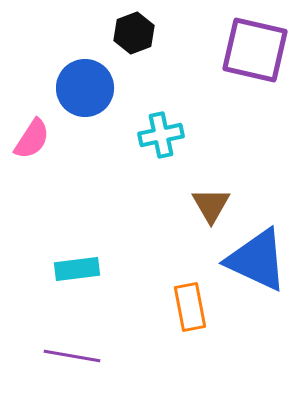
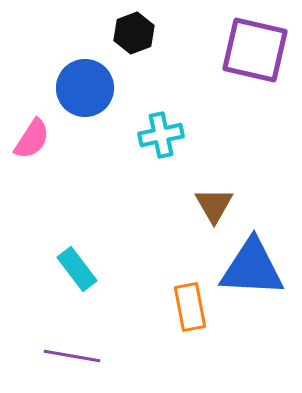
brown triangle: moved 3 px right
blue triangle: moved 5 px left, 8 px down; rotated 22 degrees counterclockwise
cyan rectangle: rotated 60 degrees clockwise
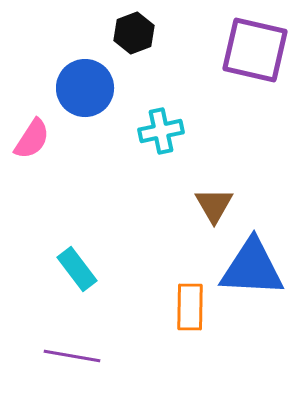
cyan cross: moved 4 px up
orange rectangle: rotated 12 degrees clockwise
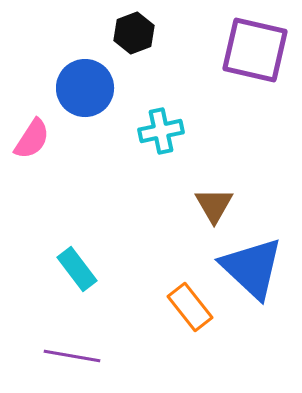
blue triangle: rotated 40 degrees clockwise
orange rectangle: rotated 39 degrees counterclockwise
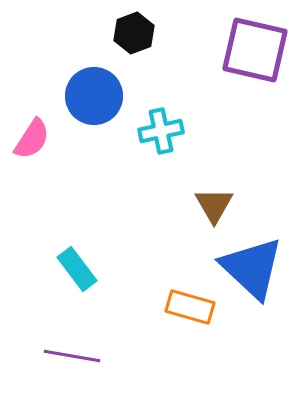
blue circle: moved 9 px right, 8 px down
orange rectangle: rotated 36 degrees counterclockwise
